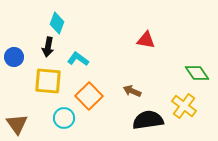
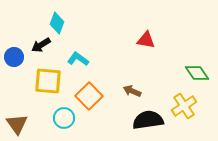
black arrow: moved 7 px left, 2 px up; rotated 48 degrees clockwise
yellow cross: rotated 20 degrees clockwise
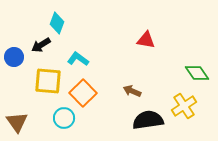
orange square: moved 6 px left, 3 px up
brown triangle: moved 2 px up
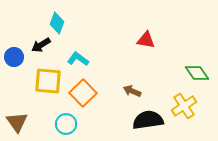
cyan circle: moved 2 px right, 6 px down
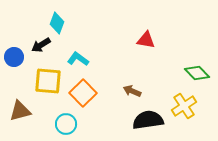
green diamond: rotated 10 degrees counterclockwise
brown triangle: moved 3 px right, 11 px up; rotated 50 degrees clockwise
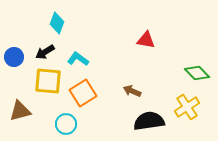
black arrow: moved 4 px right, 7 px down
orange square: rotated 12 degrees clockwise
yellow cross: moved 3 px right, 1 px down
black semicircle: moved 1 px right, 1 px down
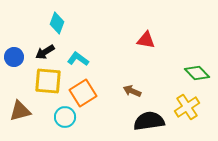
cyan circle: moved 1 px left, 7 px up
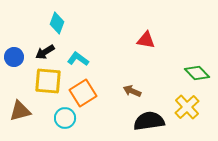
yellow cross: rotated 10 degrees counterclockwise
cyan circle: moved 1 px down
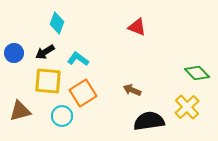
red triangle: moved 9 px left, 13 px up; rotated 12 degrees clockwise
blue circle: moved 4 px up
brown arrow: moved 1 px up
cyan circle: moved 3 px left, 2 px up
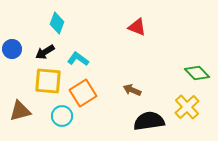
blue circle: moved 2 px left, 4 px up
